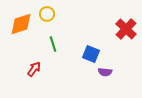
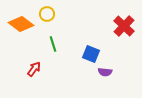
orange diamond: rotated 55 degrees clockwise
red cross: moved 2 px left, 3 px up
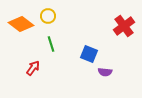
yellow circle: moved 1 px right, 2 px down
red cross: rotated 10 degrees clockwise
green line: moved 2 px left
blue square: moved 2 px left
red arrow: moved 1 px left, 1 px up
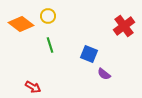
green line: moved 1 px left, 1 px down
red arrow: moved 19 px down; rotated 84 degrees clockwise
purple semicircle: moved 1 px left, 2 px down; rotated 32 degrees clockwise
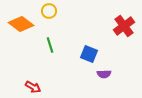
yellow circle: moved 1 px right, 5 px up
purple semicircle: rotated 40 degrees counterclockwise
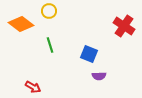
red cross: rotated 20 degrees counterclockwise
purple semicircle: moved 5 px left, 2 px down
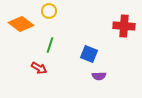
red cross: rotated 30 degrees counterclockwise
green line: rotated 35 degrees clockwise
red arrow: moved 6 px right, 19 px up
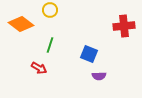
yellow circle: moved 1 px right, 1 px up
red cross: rotated 10 degrees counterclockwise
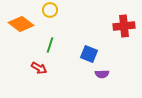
purple semicircle: moved 3 px right, 2 px up
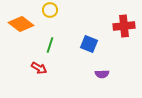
blue square: moved 10 px up
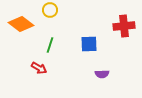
blue square: rotated 24 degrees counterclockwise
